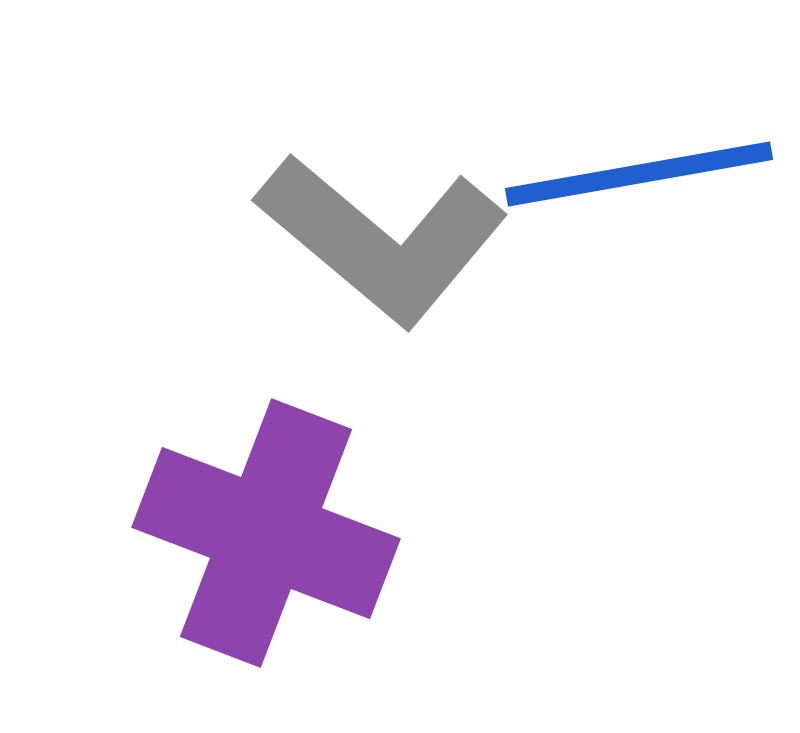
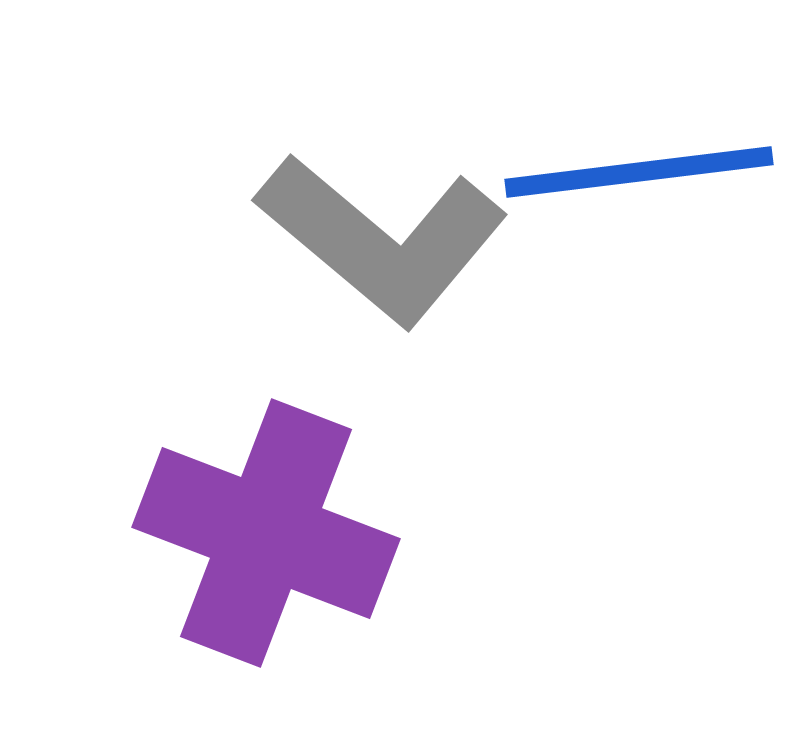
blue line: moved 2 px up; rotated 3 degrees clockwise
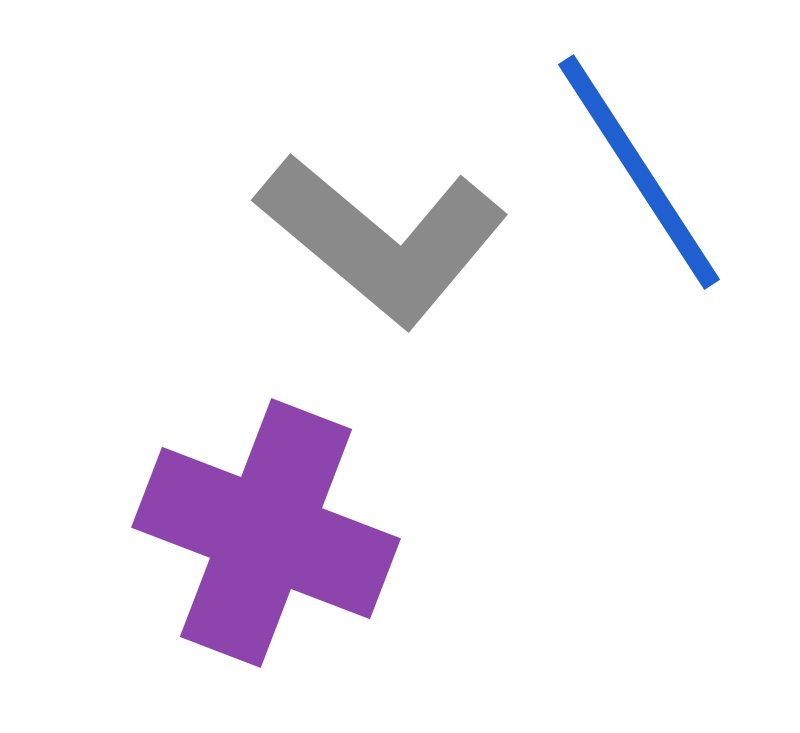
blue line: rotated 64 degrees clockwise
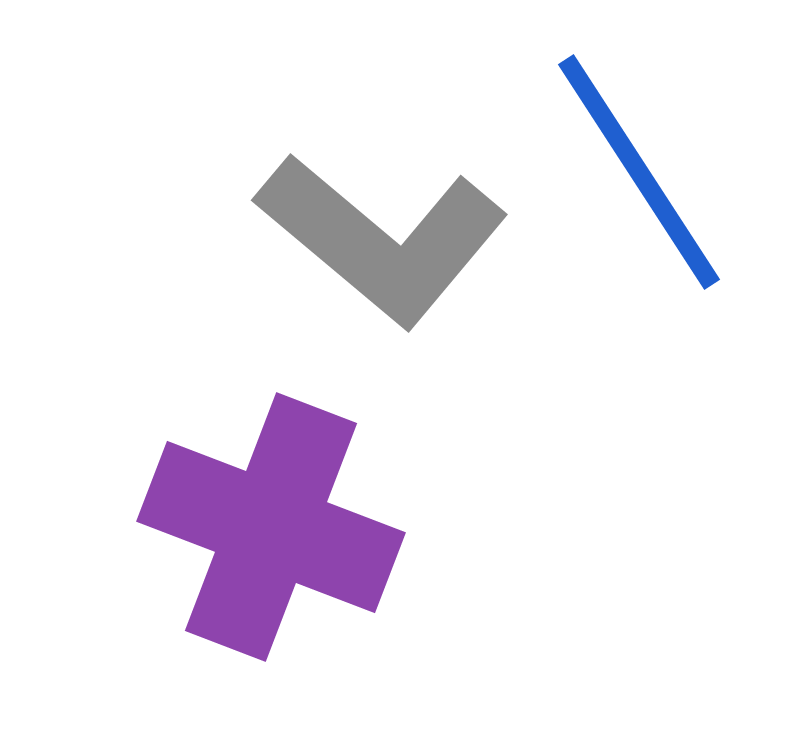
purple cross: moved 5 px right, 6 px up
